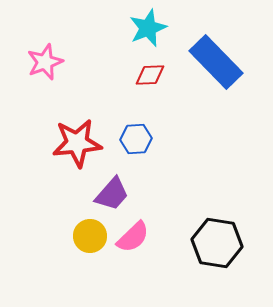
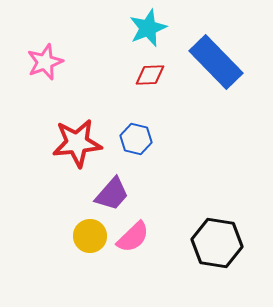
blue hexagon: rotated 16 degrees clockwise
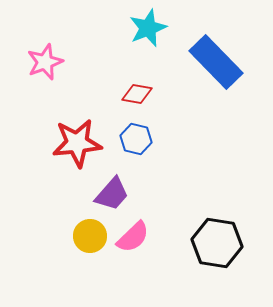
red diamond: moved 13 px left, 19 px down; rotated 12 degrees clockwise
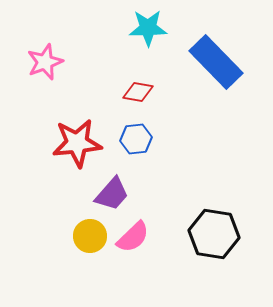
cyan star: rotated 21 degrees clockwise
red diamond: moved 1 px right, 2 px up
blue hexagon: rotated 20 degrees counterclockwise
black hexagon: moved 3 px left, 9 px up
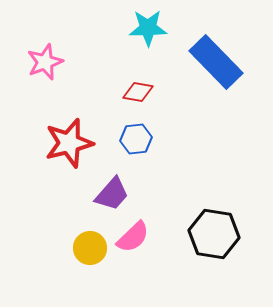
red star: moved 8 px left; rotated 9 degrees counterclockwise
yellow circle: moved 12 px down
